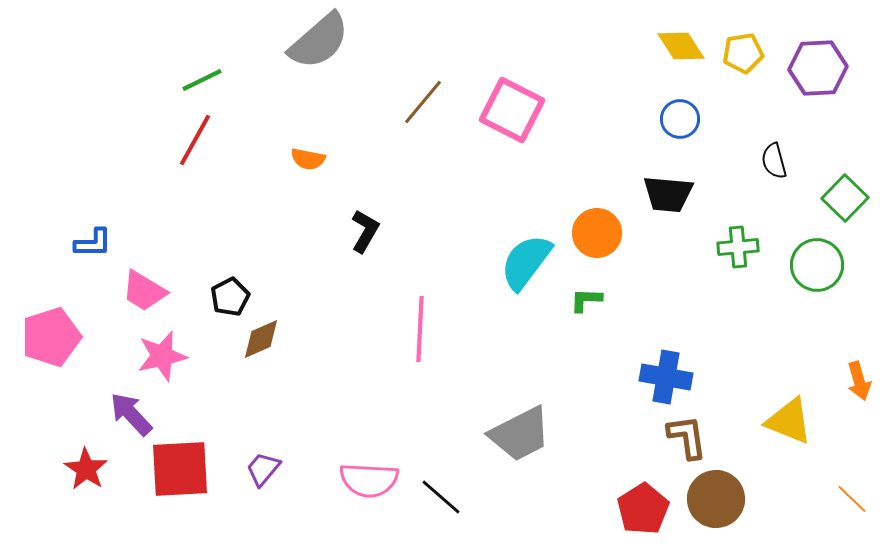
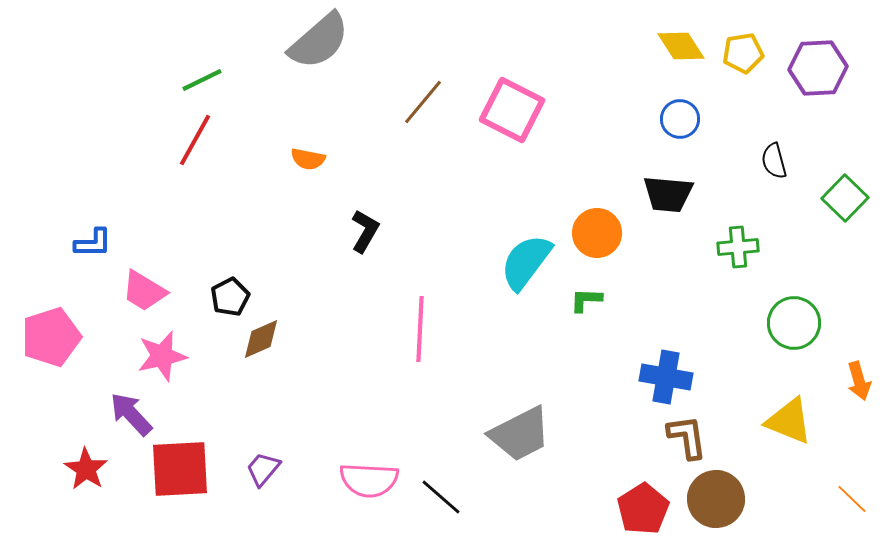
green circle: moved 23 px left, 58 px down
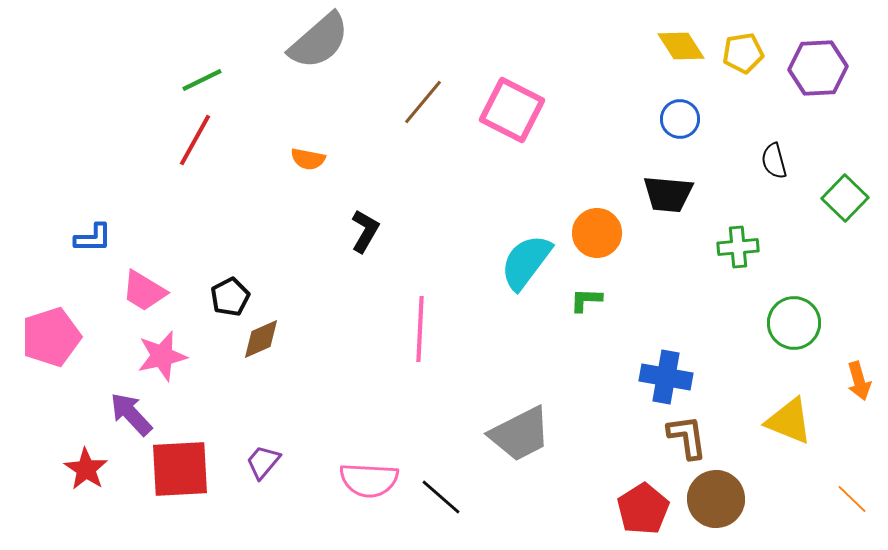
blue L-shape: moved 5 px up
purple trapezoid: moved 7 px up
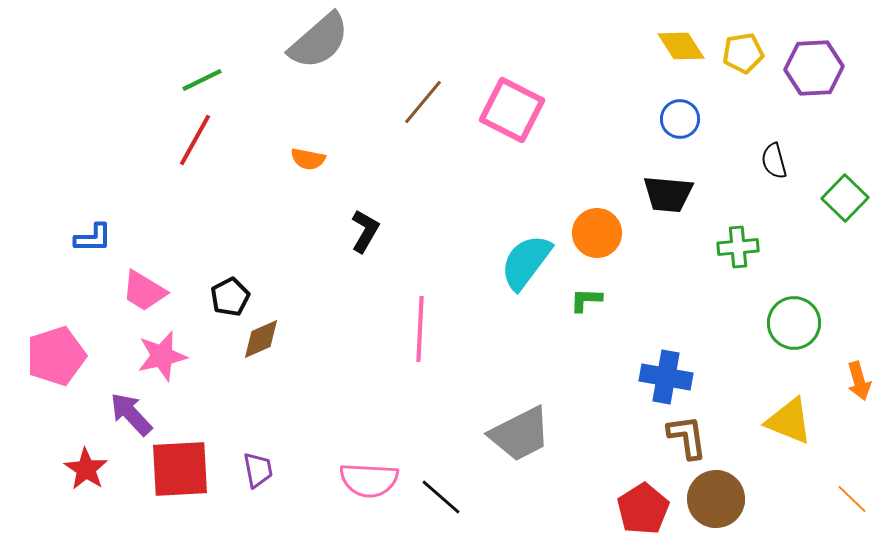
purple hexagon: moved 4 px left
pink pentagon: moved 5 px right, 19 px down
purple trapezoid: moved 5 px left, 8 px down; rotated 129 degrees clockwise
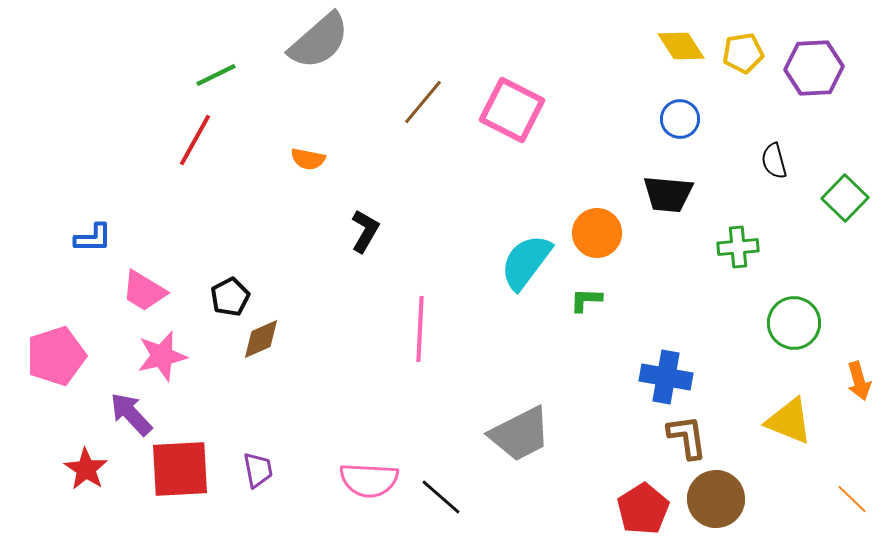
green line: moved 14 px right, 5 px up
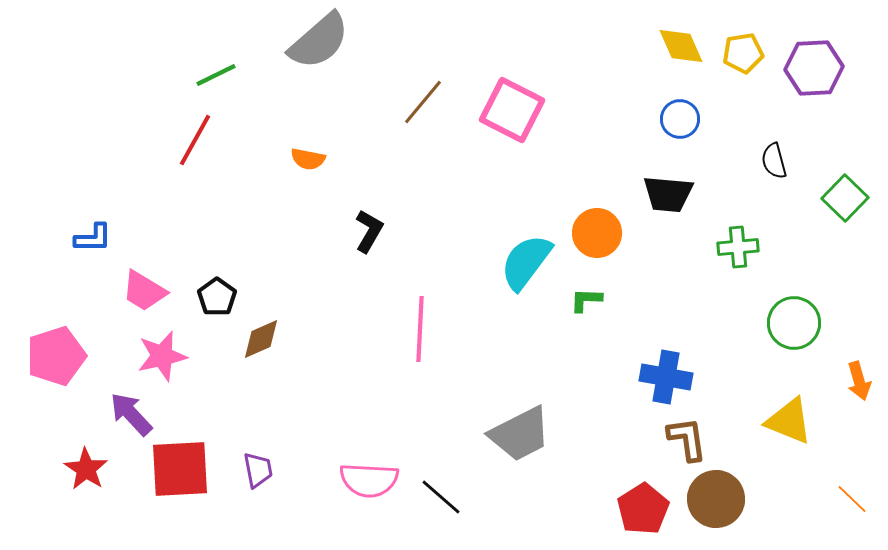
yellow diamond: rotated 9 degrees clockwise
black L-shape: moved 4 px right
black pentagon: moved 13 px left; rotated 9 degrees counterclockwise
brown L-shape: moved 2 px down
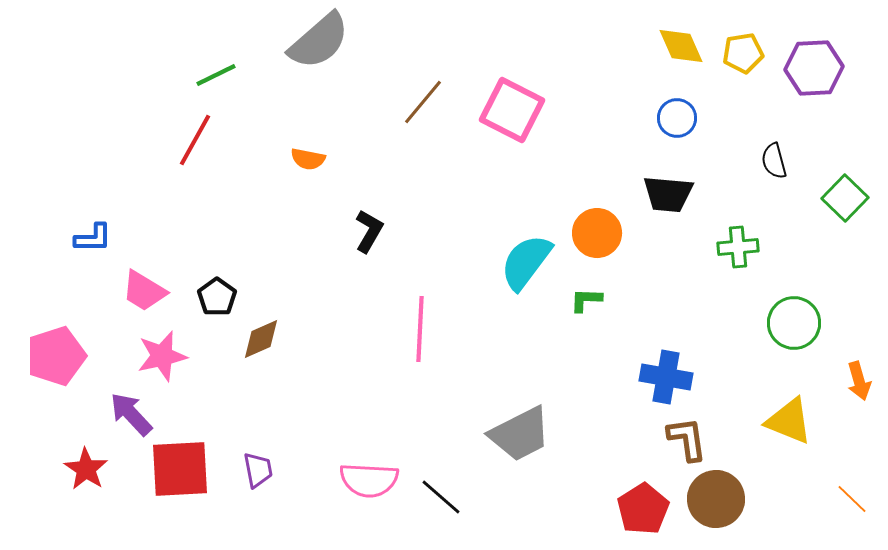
blue circle: moved 3 px left, 1 px up
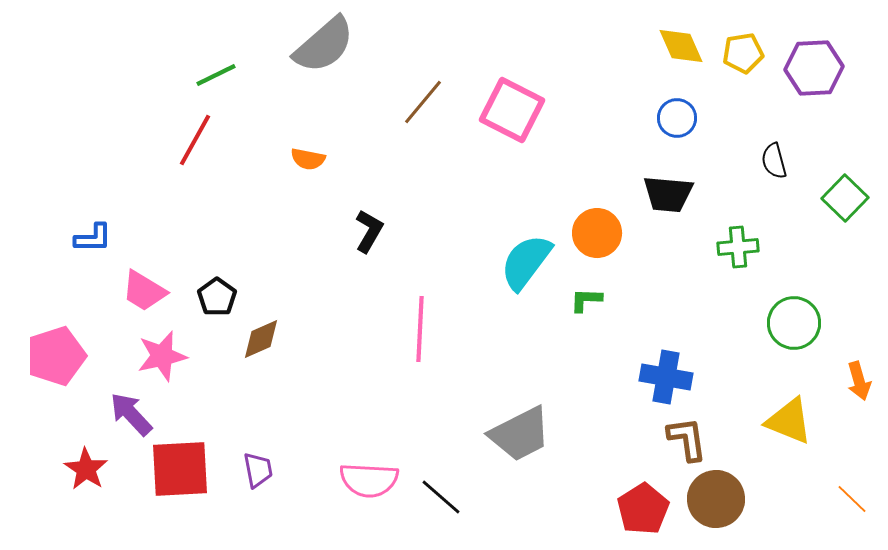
gray semicircle: moved 5 px right, 4 px down
